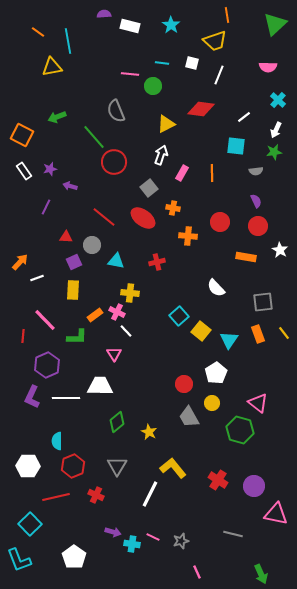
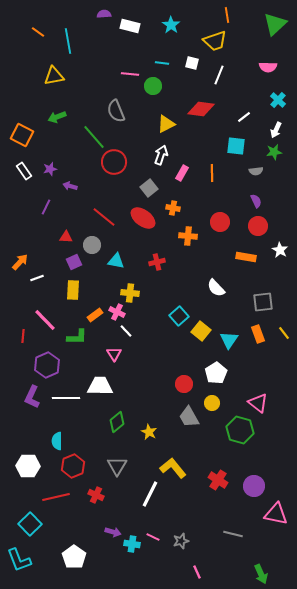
yellow triangle at (52, 67): moved 2 px right, 9 px down
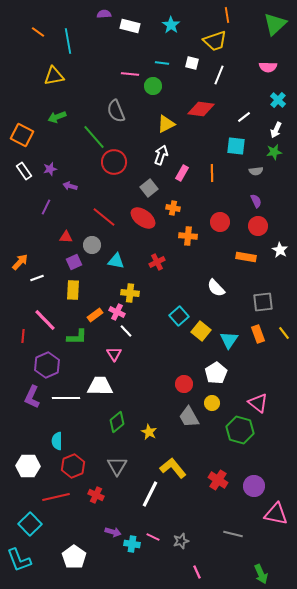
red cross at (157, 262): rotated 14 degrees counterclockwise
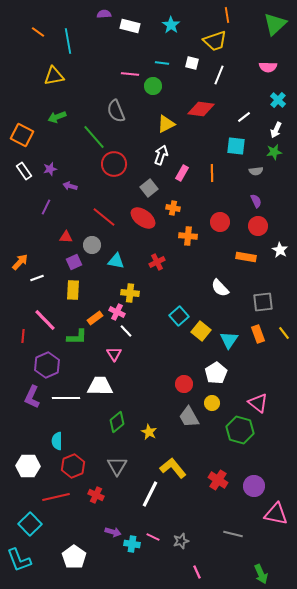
red circle at (114, 162): moved 2 px down
white semicircle at (216, 288): moved 4 px right
orange rectangle at (95, 315): moved 3 px down
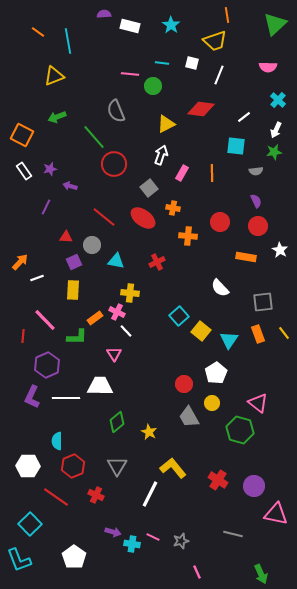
yellow triangle at (54, 76): rotated 10 degrees counterclockwise
red line at (56, 497): rotated 48 degrees clockwise
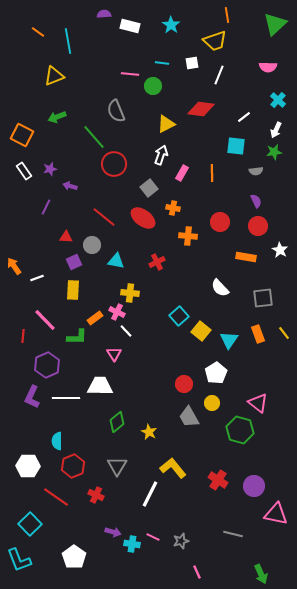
white square at (192, 63): rotated 24 degrees counterclockwise
orange arrow at (20, 262): moved 6 px left, 4 px down; rotated 78 degrees counterclockwise
gray square at (263, 302): moved 4 px up
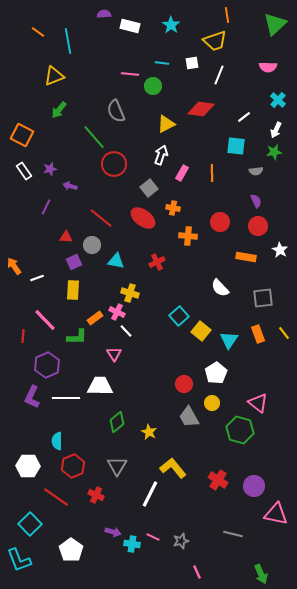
green arrow at (57, 117): moved 2 px right, 7 px up; rotated 30 degrees counterclockwise
red line at (104, 217): moved 3 px left, 1 px down
yellow cross at (130, 293): rotated 12 degrees clockwise
white pentagon at (74, 557): moved 3 px left, 7 px up
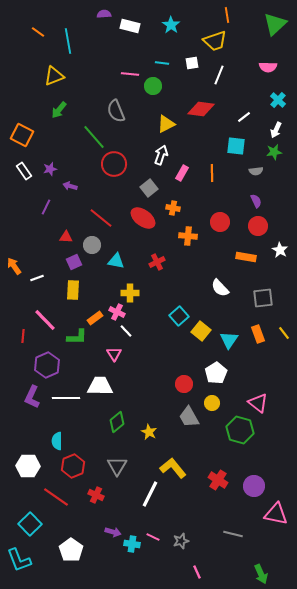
yellow cross at (130, 293): rotated 18 degrees counterclockwise
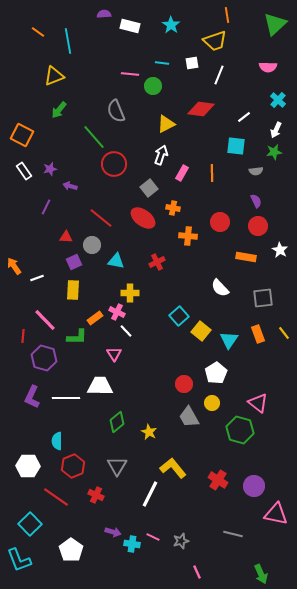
purple hexagon at (47, 365): moved 3 px left, 7 px up; rotated 20 degrees counterclockwise
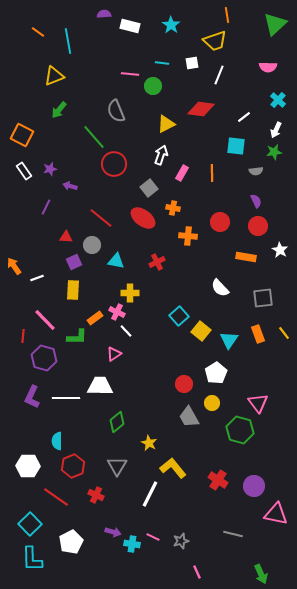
pink triangle at (114, 354): rotated 28 degrees clockwise
pink triangle at (258, 403): rotated 15 degrees clockwise
yellow star at (149, 432): moved 11 px down
white pentagon at (71, 550): moved 8 px up; rotated 10 degrees clockwise
cyan L-shape at (19, 560): moved 13 px right, 1 px up; rotated 20 degrees clockwise
